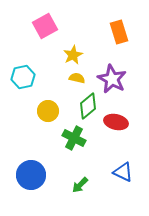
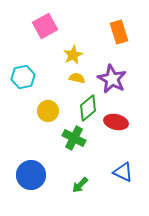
green diamond: moved 2 px down
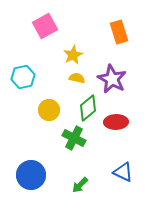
yellow circle: moved 1 px right, 1 px up
red ellipse: rotated 15 degrees counterclockwise
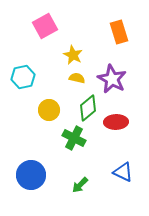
yellow star: rotated 18 degrees counterclockwise
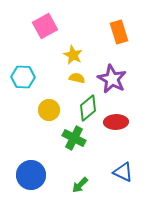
cyan hexagon: rotated 15 degrees clockwise
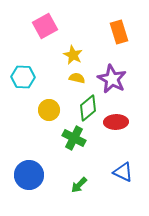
blue circle: moved 2 px left
green arrow: moved 1 px left
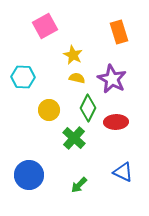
green diamond: rotated 24 degrees counterclockwise
green cross: rotated 15 degrees clockwise
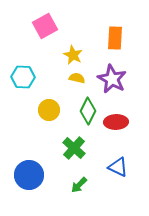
orange rectangle: moved 4 px left, 6 px down; rotated 20 degrees clockwise
green diamond: moved 3 px down
green cross: moved 10 px down
blue triangle: moved 5 px left, 5 px up
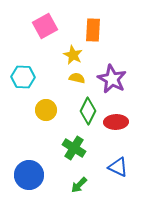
orange rectangle: moved 22 px left, 8 px up
yellow circle: moved 3 px left
green cross: rotated 10 degrees counterclockwise
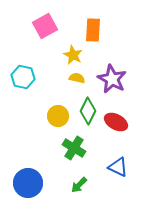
cyan hexagon: rotated 10 degrees clockwise
yellow circle: moved 12 px right, 6 px down
red ellipse: rotated 30 degrees clockwise
blue circle: moved 1 px left, 8 px down
